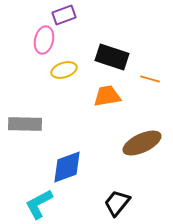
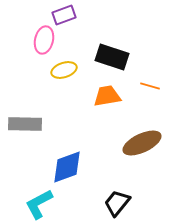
orange line: moved 7 px down
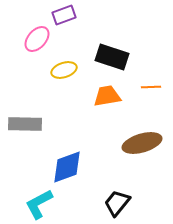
pink ellipse: moved 7 px left, 1 px up; rotated 28 degrees clockwise
orange line: moved 1 px right, 1 px down; rotated 18 degrees counterclockwise
brown ellipse: rotated 9 degrees clockwise
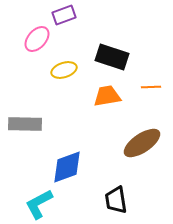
brown ellipse: rotated 18 degrees counterclockwise
black trapezoid: moved 1 px left, 3 px up; rotated 48 degrees counterclockwise
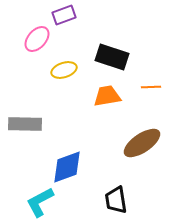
cyan L-shape: moved 1 px right, 2 px up
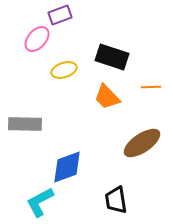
purple rectangle: moved 4 px left
orange trapezoid: moved 1 px down; rotated 124 degrees counterclockwise
